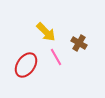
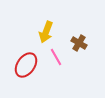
yellow arrow: rotated 65 degrees clockwise
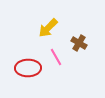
yellow arrow: moved 2 px right, 4 px up; rotated 25 degrees clockwise
red ellipse: moved 2 px right, 3 px down; rotated 55 degrees clockwise
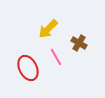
yellow arrow: moved 1 px down
red ellipse: rotated 65 degrees clockwise
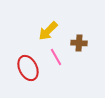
yellow arrow: moved 2 px down
brown cross: rotated 28 degrees counterclockwise
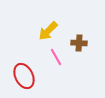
red ellipse: moved 4 px left, 8 px down
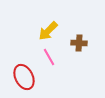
pink line: moved 7 px left
red ellipse: moved 1 px down
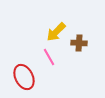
yellow arrow: moved 8 px right, 1 px down
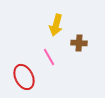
yellow arrow: moved 7 px up; rotated 30 degrees counterclockwise
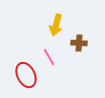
red ellipse: moved 2 px right, 2 px up
